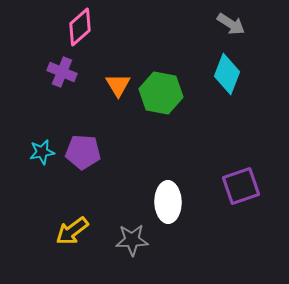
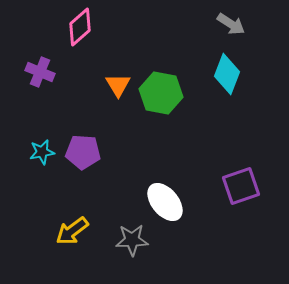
purple cross: moved 22 px left
white ellipse: moved 3 px left; rotated 39 degrees counterclockwise
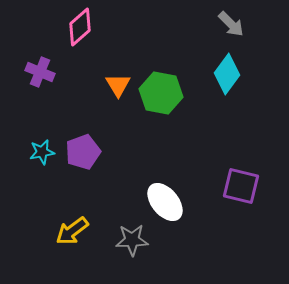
gray arrow: rotated 12 degrees clockwise
cyan diamond: rotated 15 degrees clockwise
purple pentagon: rotated 24 degrees counterclockwise
purple square: rotated 33 degrees clockwise
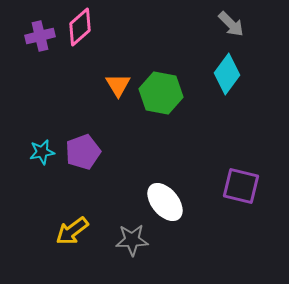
purple cross: moved 36 px up; rotated 36 degrees counterclockwise
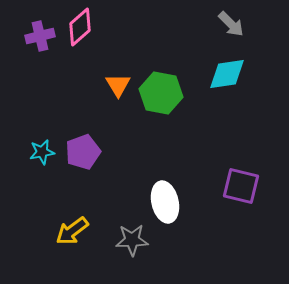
cyan diamond: rotated 45 degrees clockwise
white ellipse: rotated 27 degrees clockwise
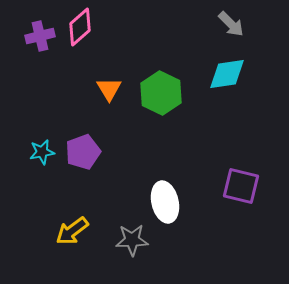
orange triangle: moved 9 px left, 4 px down
green hexagon: rotated 15 degrees clockwise
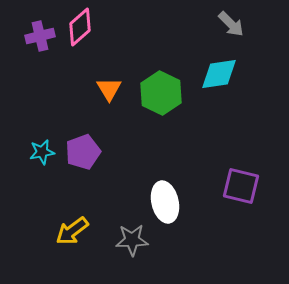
cyan diamond: moved 8 px left
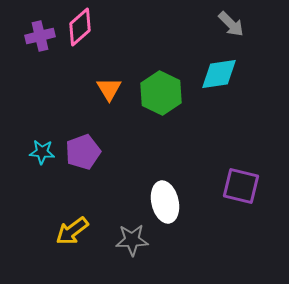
cyan star: rotated 15 degrees clockwise
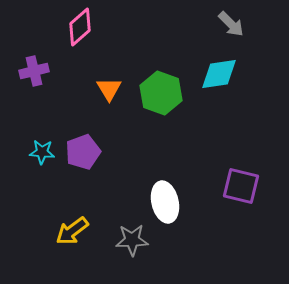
purple cross: moved 6 px left, 35 px down
green hexagon: rotated 6 degrees counterclockwise
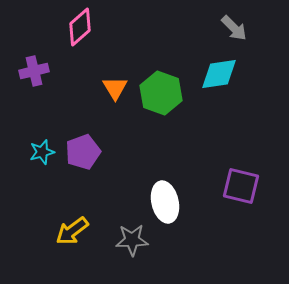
gray arrow: moved 3 px right, 4 px down
orange triangle: moved 6 px right, 1 px up
cyan star: rotated 20 degrees counterclockwise
